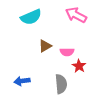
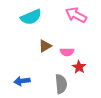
red star: moved 1 px down
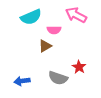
pink semicircle: moved 13 px left, 22 px up
gray semicircle: moved 3 px left, 6 px up; rotated 114 degrees clockwise
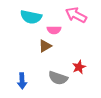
cyan semicircle: rotated 35 degrees clockwise
red star: rotated 16 degrees clockwise
blue arrow: rotated 84 degrees counterclockwise
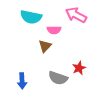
brown triangle: rotated 16 degrees counterclockwise
red star: moved 1 px down
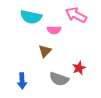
brown triangle: moved 5 px down
gray semicircle: moved 1 px right, 1 px down
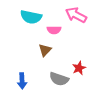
brown triangle: moved 1 px up
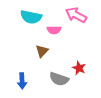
brown triangle: moved 3 px left, 1 px down
red star: rotated 24 degrees counterclockwise
